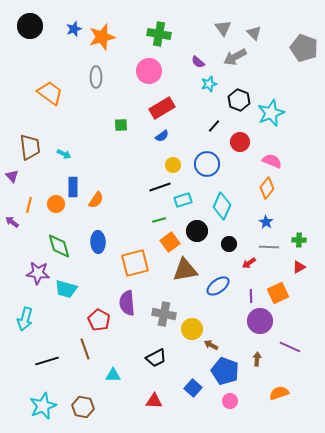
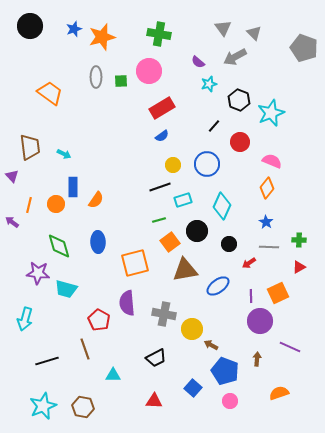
green square at (121, 125): moved 44 px up
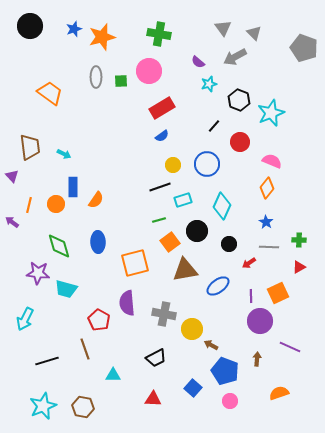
cyan arrow at (25, 319): rotated 10 degrees clockwise
red triangle at (154, 401): moved 1 px left, 2 px up
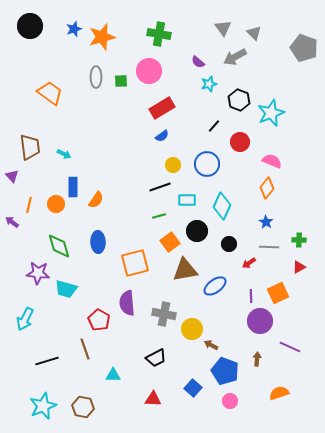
cyan rectangle at (183, 200): moved 4 px right; rotated 18 degrees clockwise
green line at (159, 220): moved 4 px up
blue ellipse at (218, 286): moved 3 px left
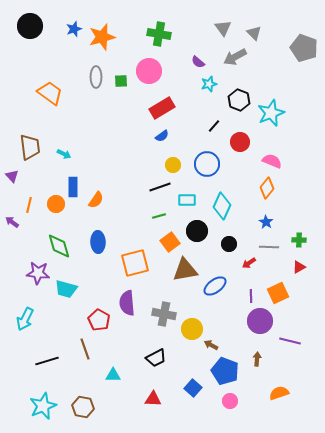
purple line at (290, 347): moved 6 px up; rotated 10 degrees counterclockwise
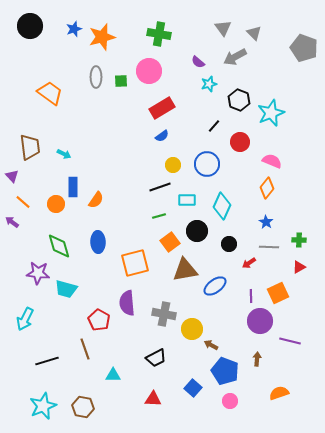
orange line at (29, 205): moved 6 px left, 3 px up; rotated 63 degrees counterclockwise
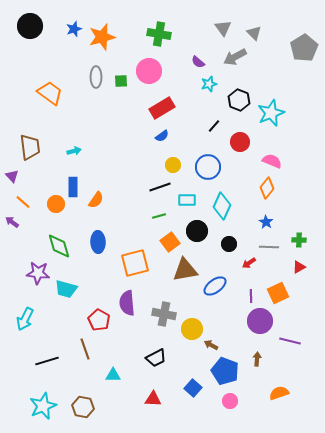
gray pentagon at (304, 48): rotated 20 degrees clockwise
cyan arrow at (64, 154): moved 10 px right, 3 px up; rotated 40 degrees counterclockwise
blue circle at (207, 164): moved 1 px right, 3 px down
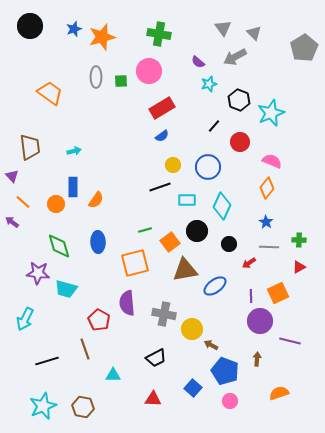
green line at (159, 216): moved 14 px left, 14 px down
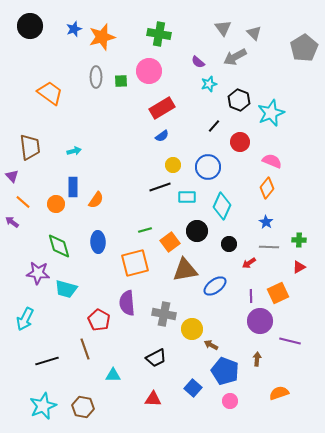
cyan rectangle at (187, 200): moved 3 px up
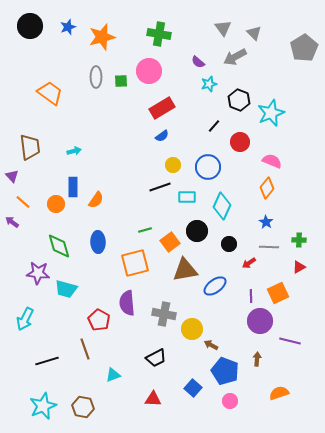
blue star at (74, 29): moved 6 px left, 2 px up
cyan triangle at (113, 375): rotated 21 degrees counterclockwise
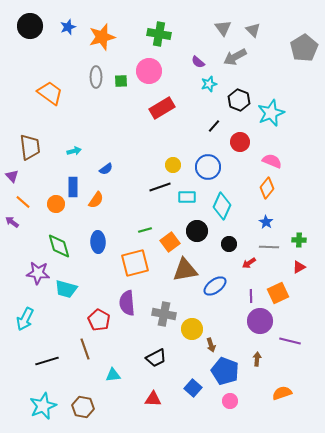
gray triangle at (254, 33): moved 1 px left, 3 px up
blue semicircle at (162, 136): moved 56 px left, 33 px down
brown arrow at (211, 345): rotated 136 degrees counterclockwise
cyan triangle at (113, 375): rotated 14 degrees clockwise
orange semicircle at (279, 393): moved 3 px right
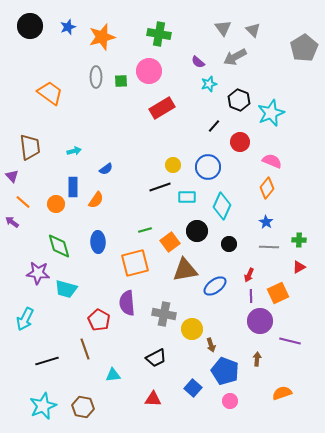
red arrow at (249, 263): moved 12 px down; rotated 32 degrees counterclockwise
